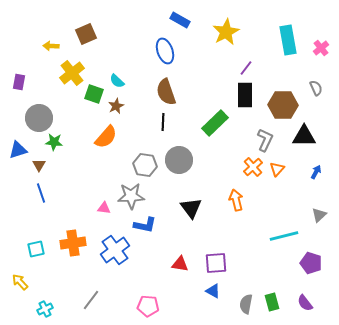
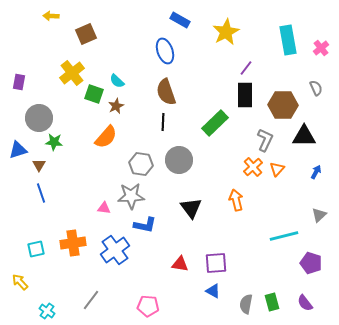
yellow arrow at (51, 46): moved 30 px up
gray hexagon at (145, 165): moved 4 px left, 1 px up
cyan cross at (45, 309): moved 2 px right, 2 px down; rotated 28 degrees counterclockwise
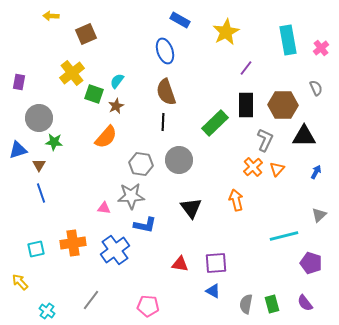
cyan semicircle at (117, 81): rotated 84 degrees clockwise
black rectangle at (245, 95): moved 1 px right, 10 px down
green rectangle at (272, 302): moved 2 px down
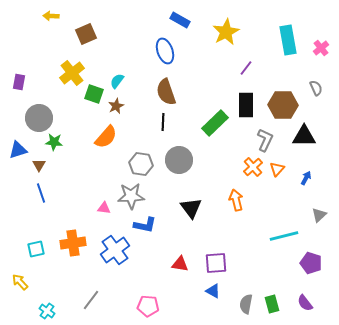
blue arrow at (316, 172): moved 10 px left, 6 px down
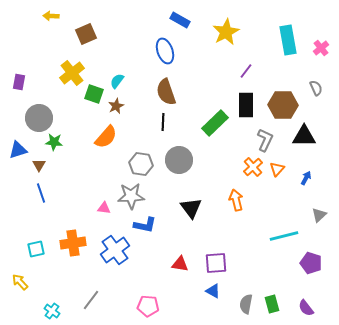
purple line at (246, 68): moved 3 px down
purple semicircle at (305, 303): moved 1 px right, 5 px down
cyan cross at (47, 311): moved 5 px right
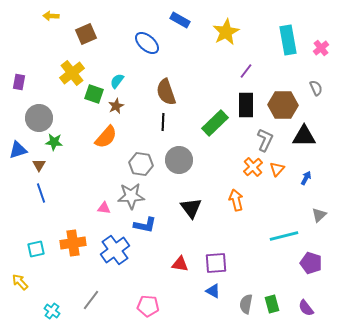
blue ellipse at (165, 51): moved 18 px left, 8 px up; rotated 30 degrees counterclockwise
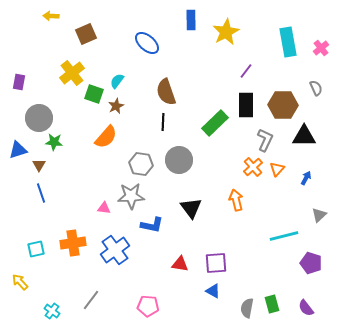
blue rectangle at (180, 20): moved 11 px right; rotated 60 degrees clockwise
cyan rectangle at (288, 40): moved 2 px down
blue L-shape at (145, 225): moved 7 px right
gray semicircle at (246, 304): moved 1 px right, 4 px down
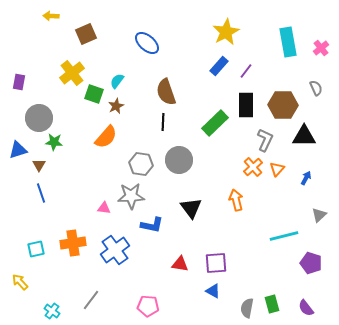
blue rectangle at (191, 20): moved 28 px right, 46 px down; rotated 42 degrees clockwise
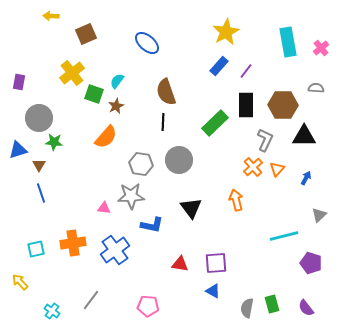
gray semicircle at (316, 88): rotated 63 degrees counterclockwise
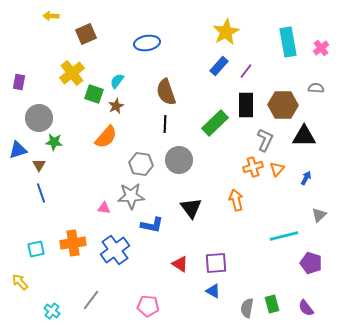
blue ellipse at (147, 43): rotated 50 degrees counterclockwise
black line at (163, 122): moved 2 px right, 2 px down
orange cross at (253, 167): rotated 24 degrees clockwise
red triangle at (180, 264): rotated 24 degrees clockwise
